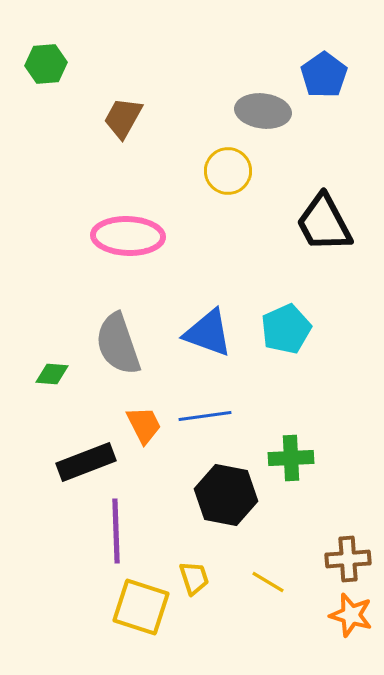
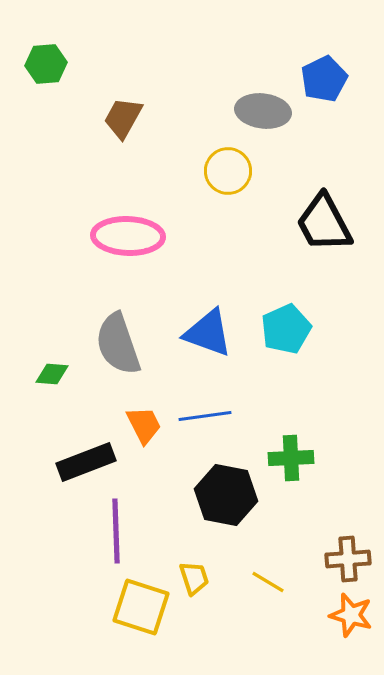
blue pentagon: moved 4 px down; rotated 9 degrees clockwise
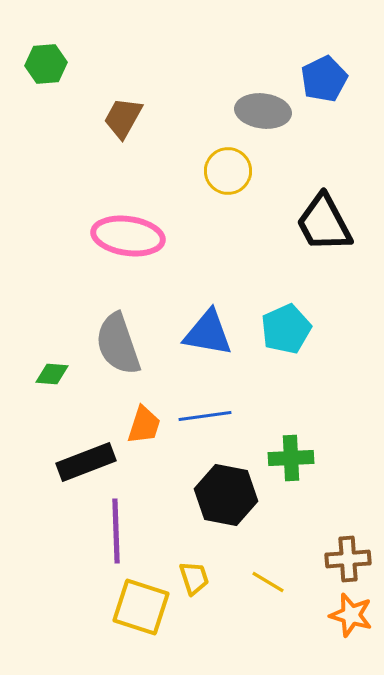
pink ellipse: rotated 6 degrees clockwise
blue triangle: rotated 10 degrees counterclockwise
orange trapezoid: rotated 45 degrees clockwise
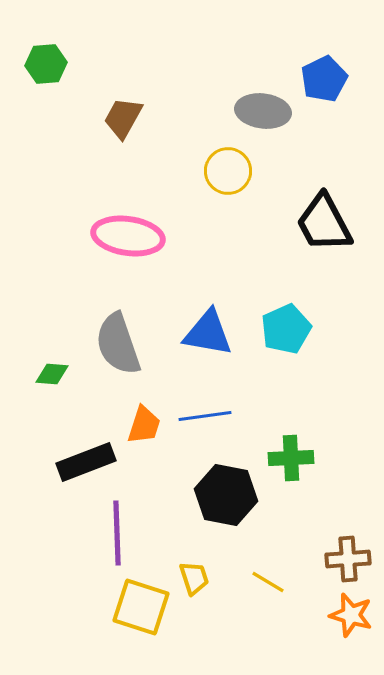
purple line: moved 1 px right, 2 px down
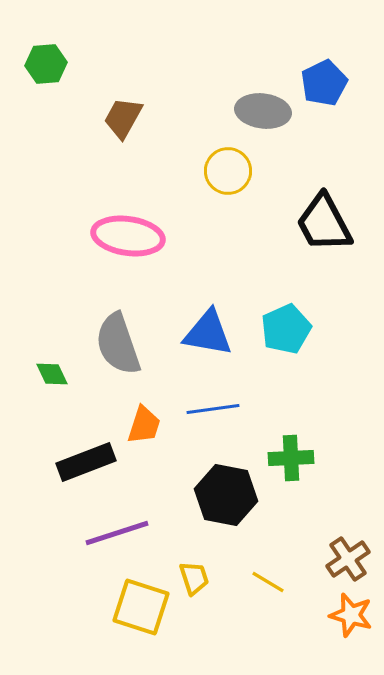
blue pentagon: moved 4 px down
green diamond: rotated 60 degrees clockwise
blue line: moved 8 px right, 7 px up
purple line: rotated 74 degrees clockwise
brown cross: rotated 30 degrees counterclockwise
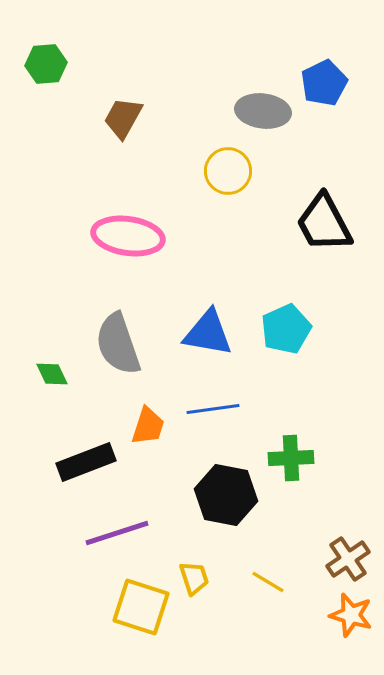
orange trapezoid: moved 4 px right, 1 px down
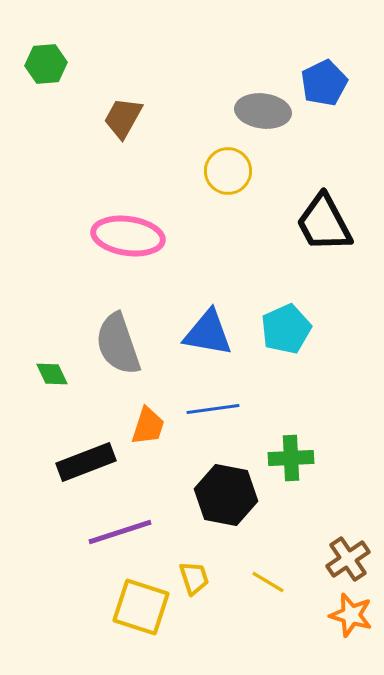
purple line: moved 3 px right, 1 px up
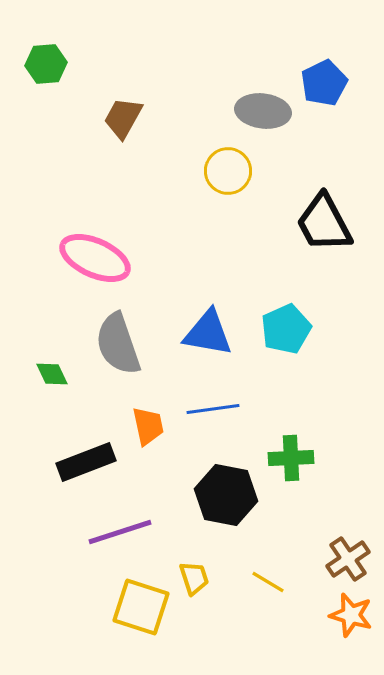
pink ellipse: moved 33 px left, 22 px down; rotated 16 degrees clockwise
orange trapezoid: rotated 30 degrees counterclockwise
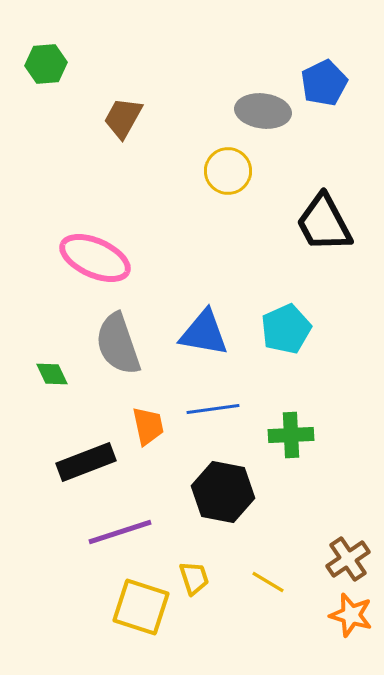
blue triangle: moved 4 px left
green cross: moved 23 px up
black hexagon: moved 3 px left, 3 px up
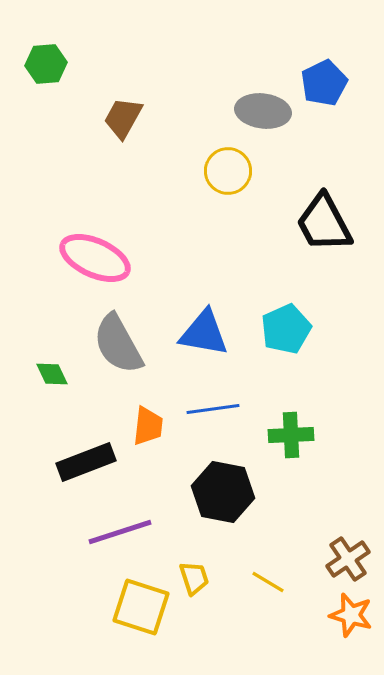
gray semicircle: rotated 10 degrees counterclockwise
orange trapezoid: rotated 18 degrees clockwise
